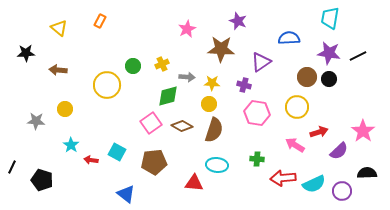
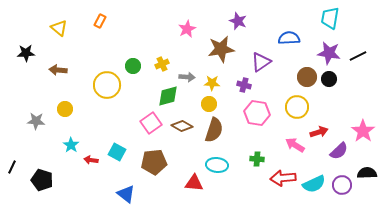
brown star at (221, 49): rotated 12 degrees counterclockwise
purple circle at (342, 191): moved 6 px up
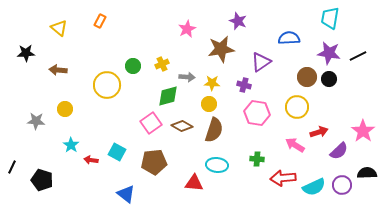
cyan semicircle at (314, 184): moved 3 px down
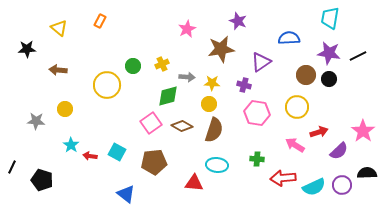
black star at (26, 53): moved 1 px right, 4 px up
brown circle at (307, 77): moved 1 px left, 2 px up
red arrow at (91, 160): moved 1 px left, 4 px up
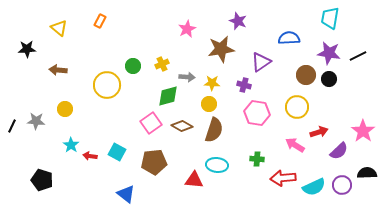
black line at (12, 167): moved 41 px up
red triangle at (194, 183): moved 3 px up
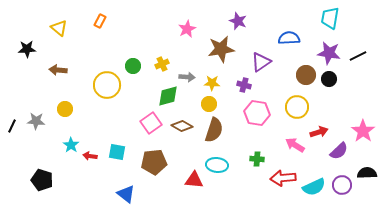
cyan square at (117, 152): rotated 18 degrees counterclockwise
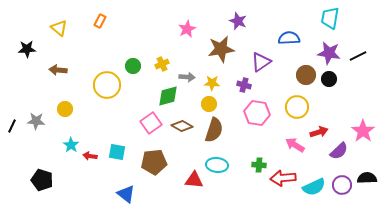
green cross at (257, 159): moved 2 px right, 6 px down
black semicircle at (367, 173): moved 5 px down
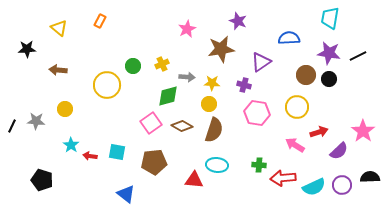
black semicircle at (367, 178): moved 3 px right, 1 px up
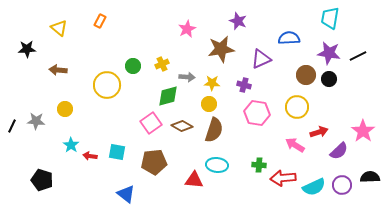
purple triangle at (261, 62): moved 3 px up; rotated 10 degrees clockwise
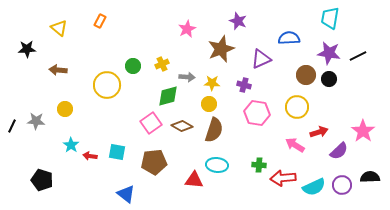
brown star at (221, 49): rotated 12 degrees counterclockwise
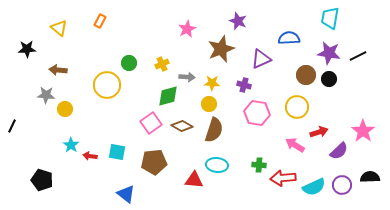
green circle at (133, 66): moved 4 px left, 3 px up
gray star at (36, 121): moved 10 px right, 26 px up
